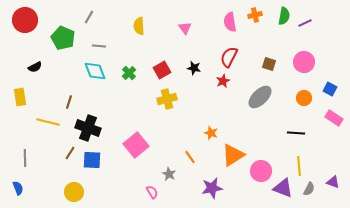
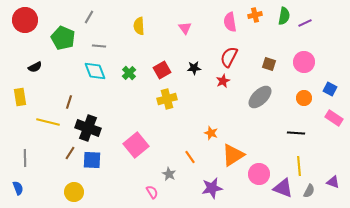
black star at (194, 68): rotated 16 degrees counterclockwise
pink circle at (261, 171): moved 2 px left, 3 px down
gray semicircle at (309, 189): moved 2 px down
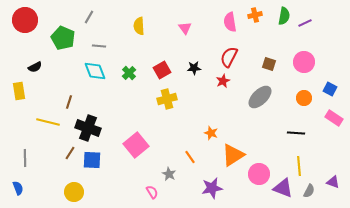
yellow rectangle at (20, 97): moved 1 px left, 6 px up
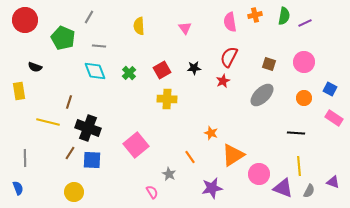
black semicircle at (35, 67): rotated 48 degrees clockwise
gray ellipse at (260, 97): moved 2 px right, 2 px up
yellow cross at (167, 99): rotated 18 degrees clockwise
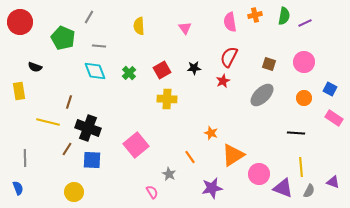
red circle at (25, 20): moved 5 px left, 2 px down
brown line at (70, 153): moved 3 px left, 4 px up
yellow line at (299, 166): moved 2 px right, 1 px down
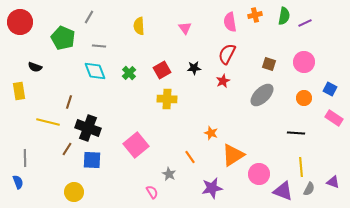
red semicircle at (229, 57): moved 2 px left, 3 px up
blue semicircle at (18, 188): moved 6 px up
purple triangle at (283, 188): moved 3 px down
gray semicircle at (309, 191): moved 2 px up
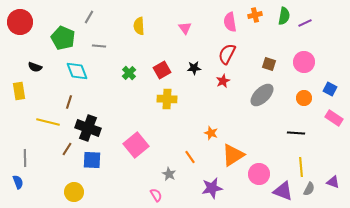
cyan diamond at (95, 71): moved 18 px left
pink semicircle at (152, 192): moved 4 px right, 3 px down
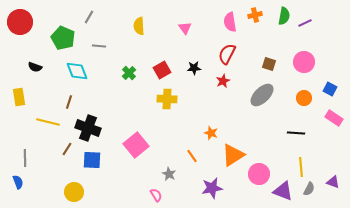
yellow rectangle at (19, 91): moved 6 px down
orange line at (190, 157): moved 2 px right, 1 px up
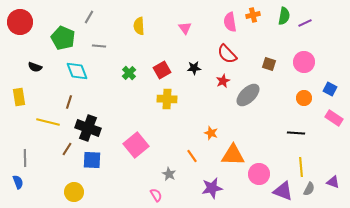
orange cross at (255, 15): moved 2 px left
red semicircle at (227, 54): rotated 70 degrees counterclockwise
gray ellipse at (262, 95): moved 14 px left
orange triangle at (233, 155): rotated 35 degrees clockwise
